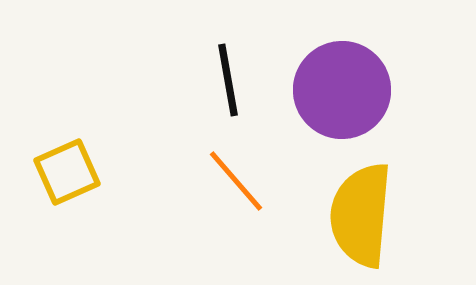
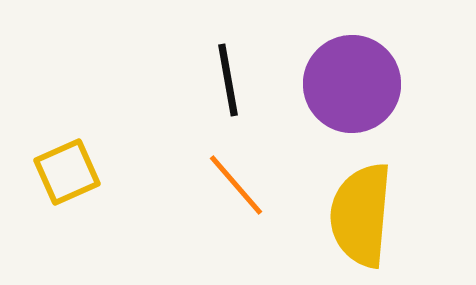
purple circle: moved 10 px right, 6 px up
orange line: moved 4 px down
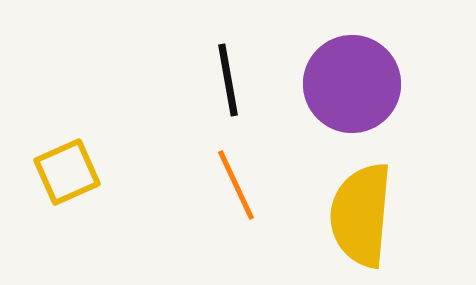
orange line: rotated 16 degrees clockwise
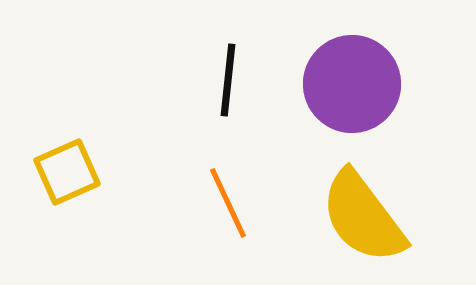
black line: rotated 16 degrees clockwise
orange line: moved 8 px left, 18 px down
yellow semicircle: moved 2 px right, 2 px down; rotated 42 degrees counterclockwise
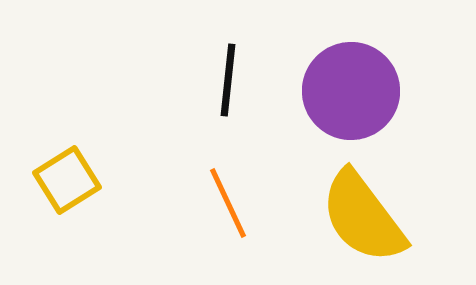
purple circle: moved 1 px left, 7 px down
yellow square: moved 8 px down; rotated 8 degrees counterclockwise
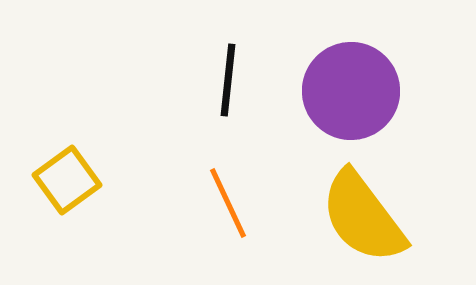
yellow square: rotated 4 degrees counterclockwise
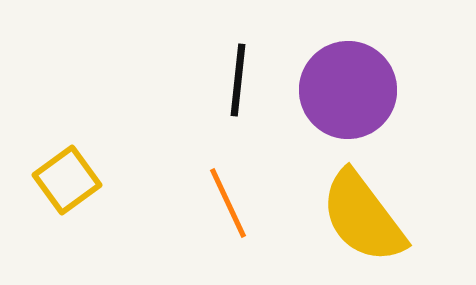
black line: moved 10 px right
purple circle: moved 3 px left, 1 px up
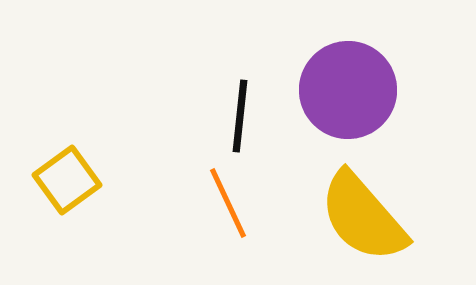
black line: moved 2 px right, 36 px down
yellow semicircle: rotated 4 degrees counterclockwise
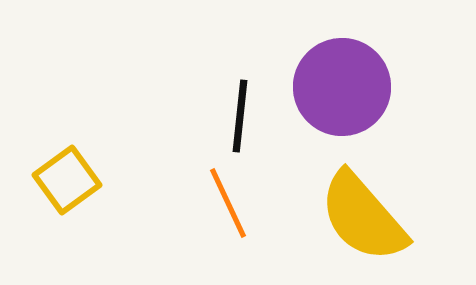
purple circle: moved 6 px left, 3 px up
